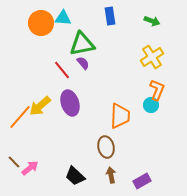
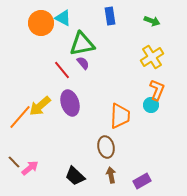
cyan triangle: rotated 24 degrees clockwise
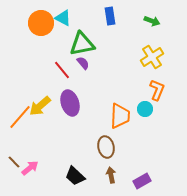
cyan circle: moved 6 px left, 4 px down
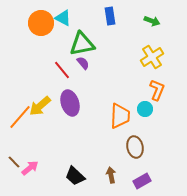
brown ellipse: moved 29 px right
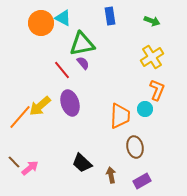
black trapezoid: moved 7 px right, 13 px up
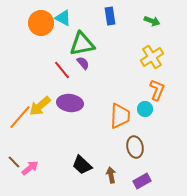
purple ellipse: rotated 65 degrees counterclockwise
black trapezoid: moved 2 px down
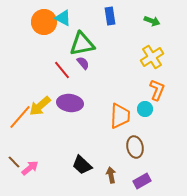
orange circle: moved 3 px right, 1 px up
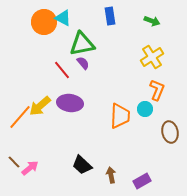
brown ellipse: moved 35 px right, 15 px up
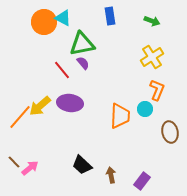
purple rectangle: rotated 24 degrees counterclockwise
